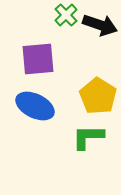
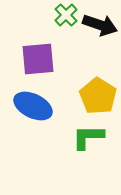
blue ellipse: moved 2 px left
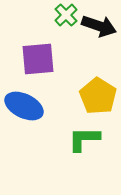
black arrow: moved 1 px left, 1 px down
blue ellipse: moved 9 px left
green L-shape: moved 4 px left, 2 px down
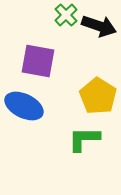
purple square: moved 2 px down; rotated 15 degrees clockwise
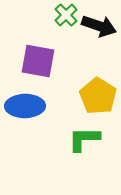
blue ellipse: moved 1 px right; rotated 27 degrees counterclockwise
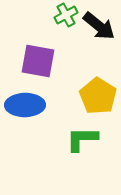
green cross: rotated 15 degrees clockwise
black arrow: rotated 20 degrees clockwise
blue ellipse: moved 1 px up
green L-shape: moved 2 px left
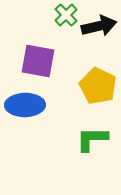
green cross: rotated 15 degrees counterclockwise
black arrow: rotated 52 degrees counterclockwise
yellow pentagon: moved 10 px up; rotated 6 degrees counterclockwise
green L-shape: moved 10 px right
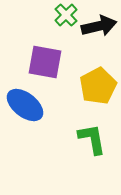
purple square: moved 7 px right, 1 px down
yellow pentagon: rotated 18 degrees clockwise
blue ellipse: rotated 39 degrees clockwise
green L-shape: rotated 80 degrees clockwise
